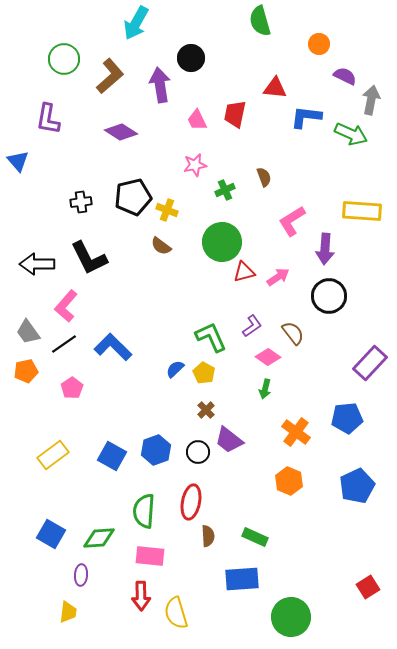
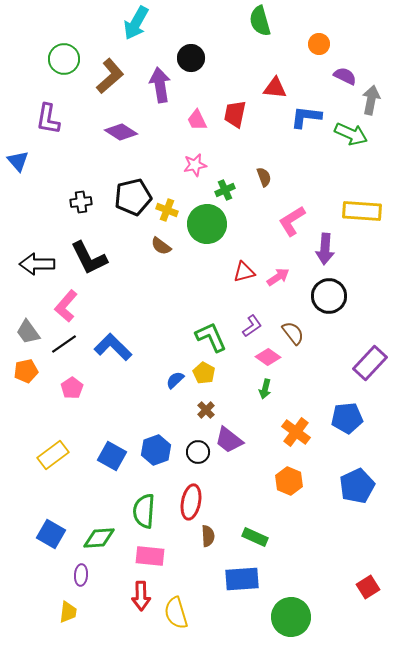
green circle at (222, 242): moved 15 px left, 18 px up
blue semicircle at (175, 369): moved 11 px down
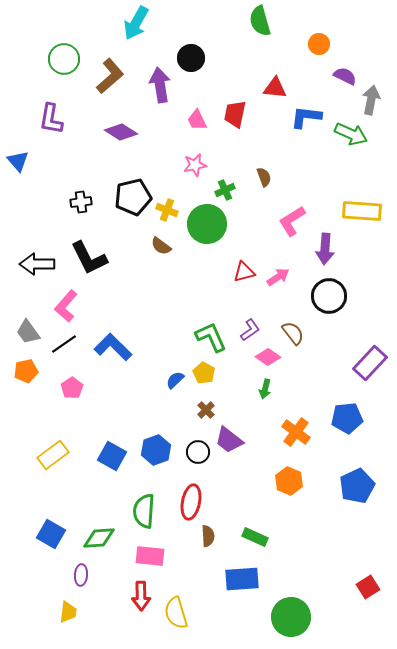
purple L-shape at (48, 119): moved 3 px right
purple L-shape at (252, 326): moved 2 px left, 4 px down
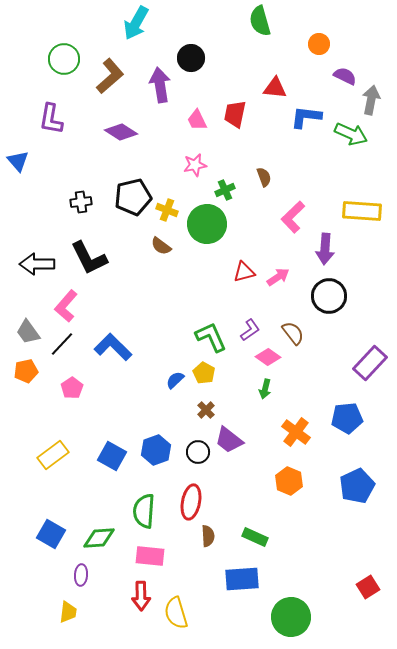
pink L-shape at (292, 221): moved 1 px right, 4 px up; rotated 12 degrees counterclockwise
black line at (64, 344): moved 2 px left; rotated 12 degrees counterclockwise
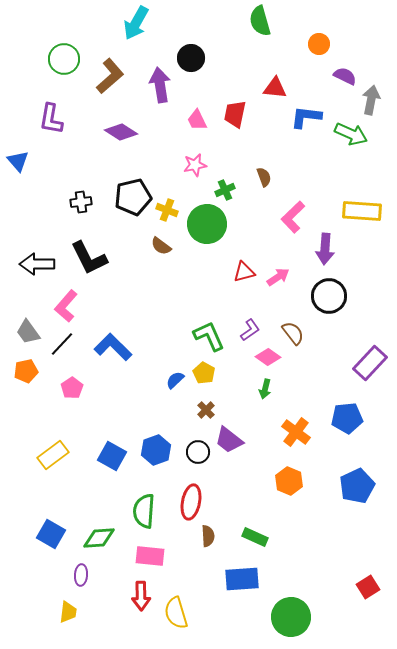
green L-shape at (211, 337): moved 2 px left, 1 px up
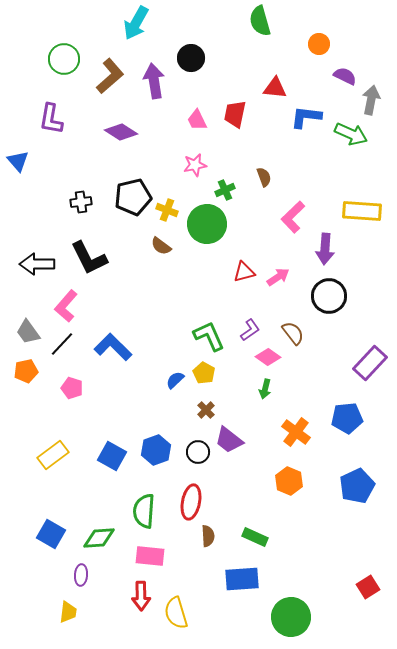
purple arrow at (160, 85): moved 6 px left, 4 px up
pink pentagon at (72, 388): rotated 20 degrees counterclockwise
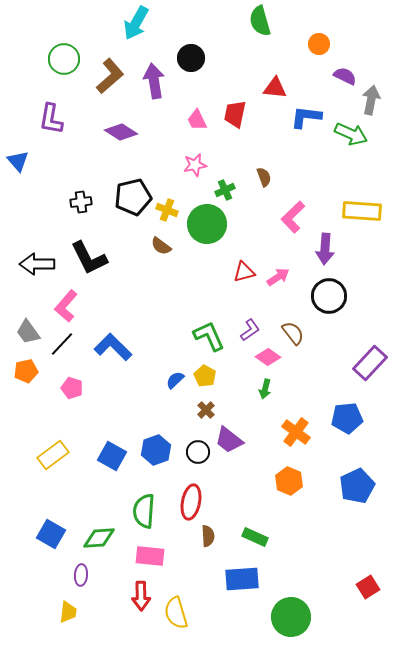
yellow pentagon at (204, 373): moved 1 px right, 3 px down
